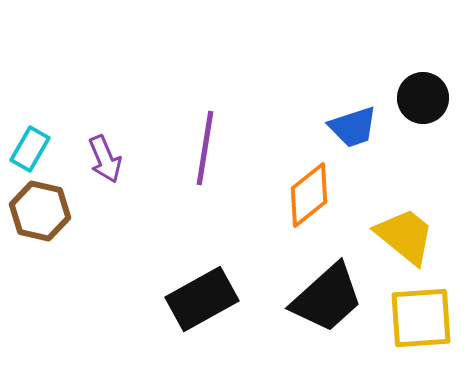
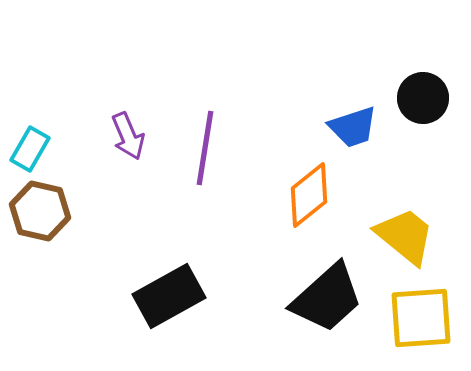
purple arrow: moved 23 px right, 23 px up
black rectangle: moved 33 px left, 3 px up
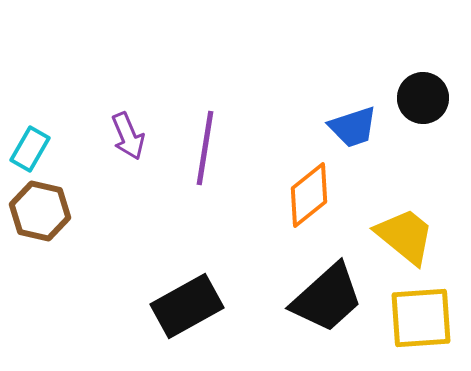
black rectangle: moved 18 px right, 10 px down
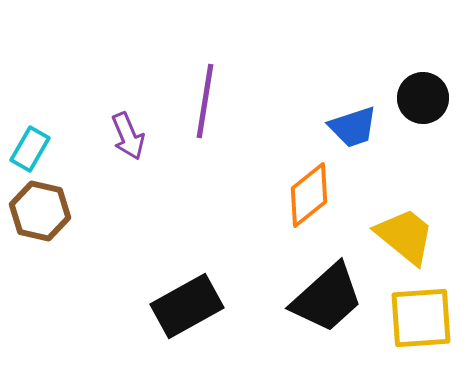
purple line: moved 47 px up
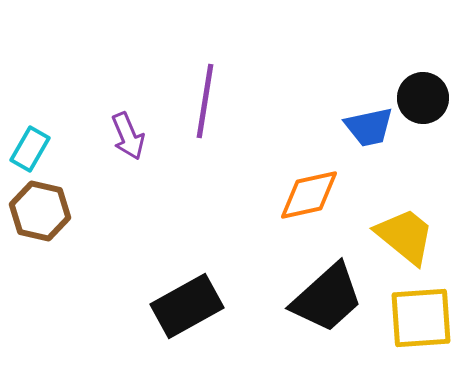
blue trapezoid: moved 16 px right; rotated 6 degrees clockwise
orange diamond: rotated 26 degrees clockwise
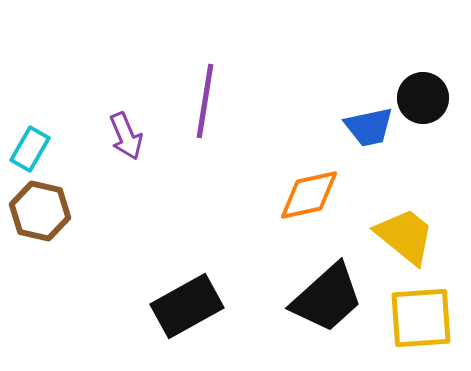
purple arrow: moved 2 px left
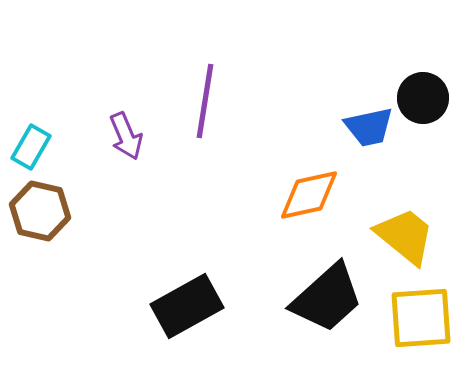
cyan rectangle: moved 1 px right, 2 px up
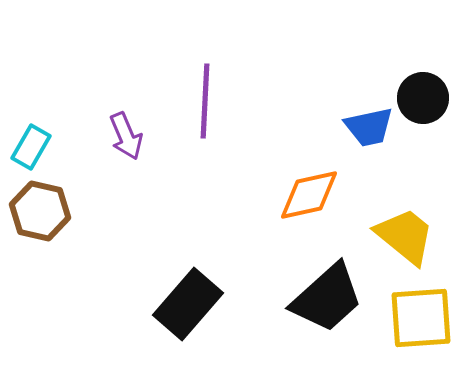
purple line: rotated 6 degrees counterclockwise
black rectangle: moved 1 px right, 2 px up; rotated 20 degrees counterclockwise
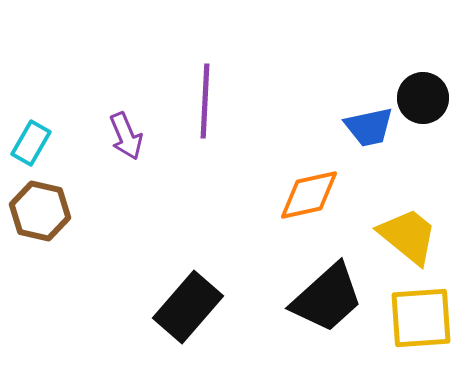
cyan rectangle: moved 4 px up
yellow trapezoid: moved 3 px right
black rectangle: moved 3 px down
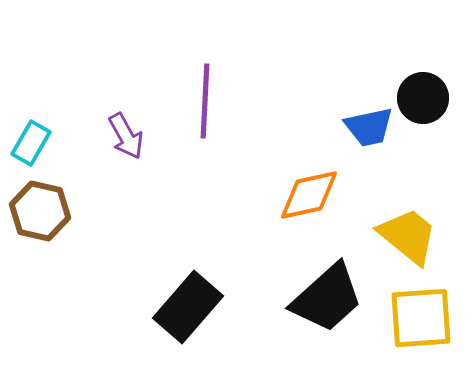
purple arrow: rotated 6 degrees counterclockwise
